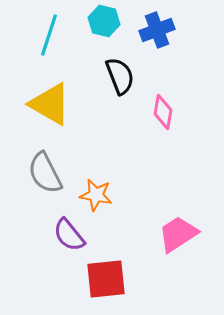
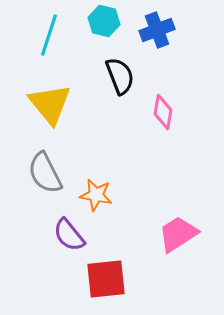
yellow triangle: rotated 21 degrees clockwise
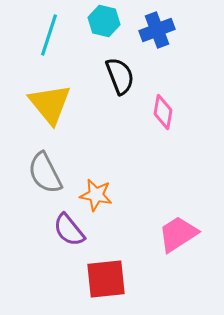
purple semicircle: moved 5 px up
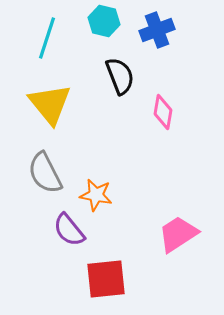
cyan line: moved 2 px left, 3 px down
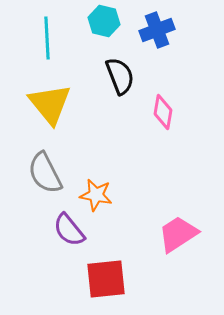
cyan line: rotated 21 degrees counterclockwise
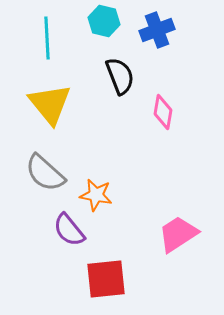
gray semicircle: rotated 21 degrees counterclockwise
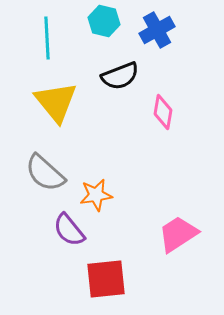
blue cross: rotated 8 degrees counterclockwise
black semicircle: rotated 90 degrees clockwise
yellow triangle: moved 6 px right, 2 px up
orange star: rotated 20 degrees counterclockwise
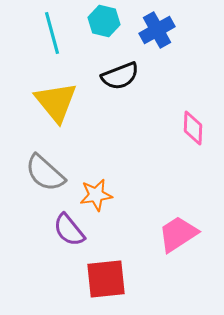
cyan line: moved 5 px right, 5 px up; rotated 12 degrees counterclockwise
pink diamond: moved 30 px right, 16 px down; rotated 8 degrees counterclockwise
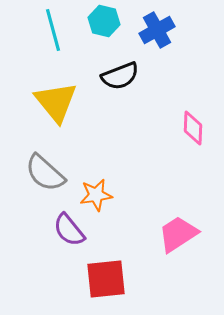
cyan line: moved 1 px right, 3 px up
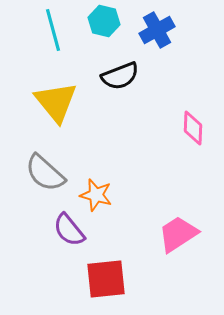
orange star: rotated 24 degrees clockwise
